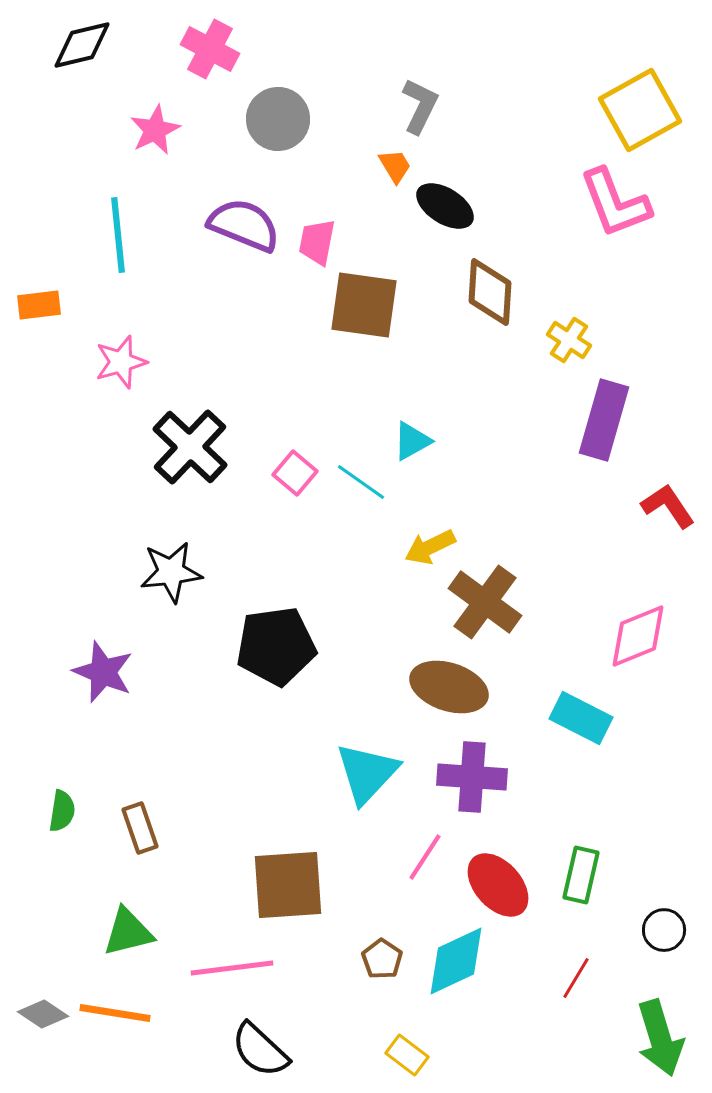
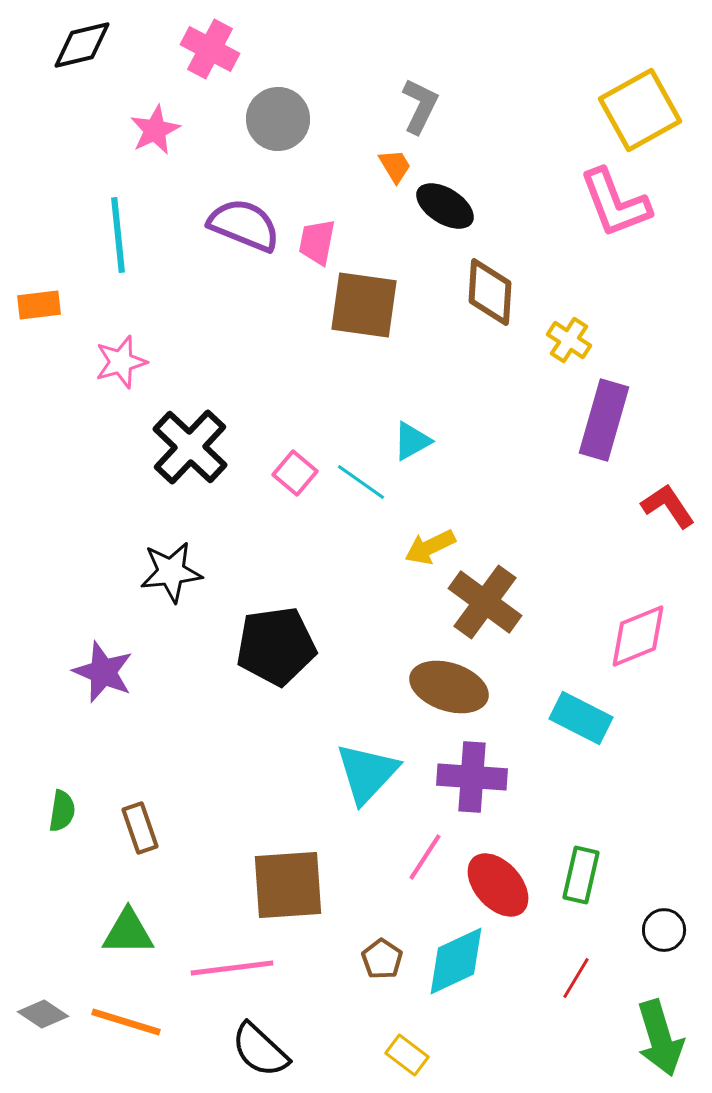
green triangle at (128, 932): rotated 14 degrees clockwise
orange line at (115, 1013): moved 11 px right, 9 px down; rotated 8 degrees clockwise
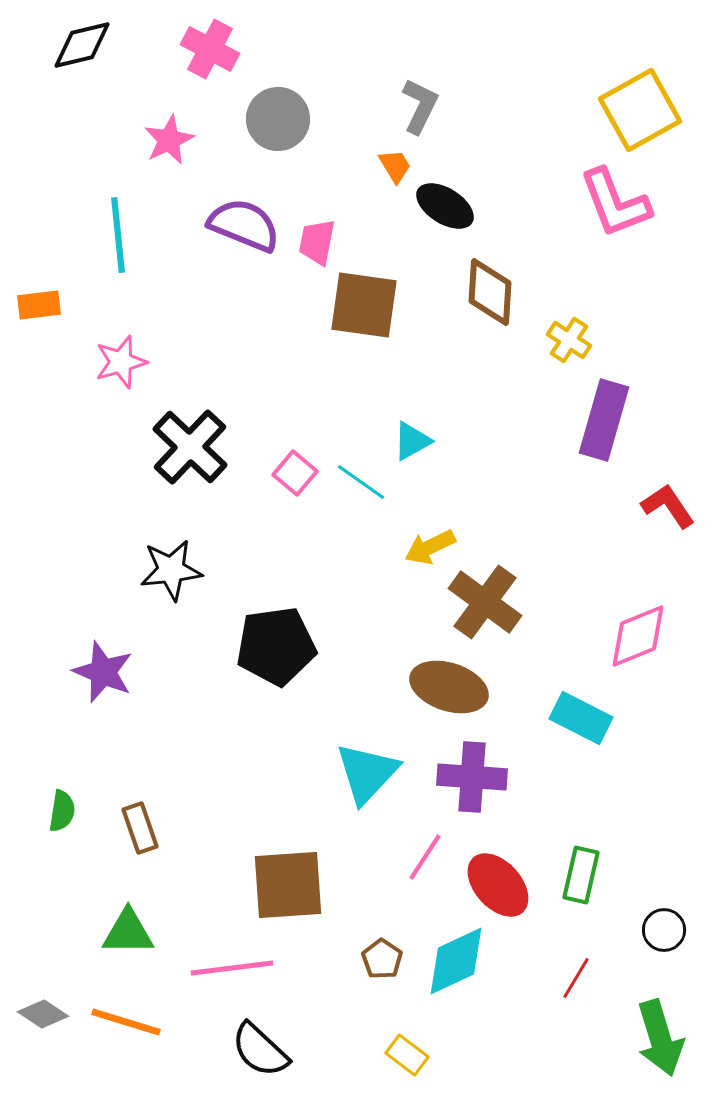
pink star at (155, 130): moved 14 px right, 10 px down
black star at (171, 572): moved 2 px up
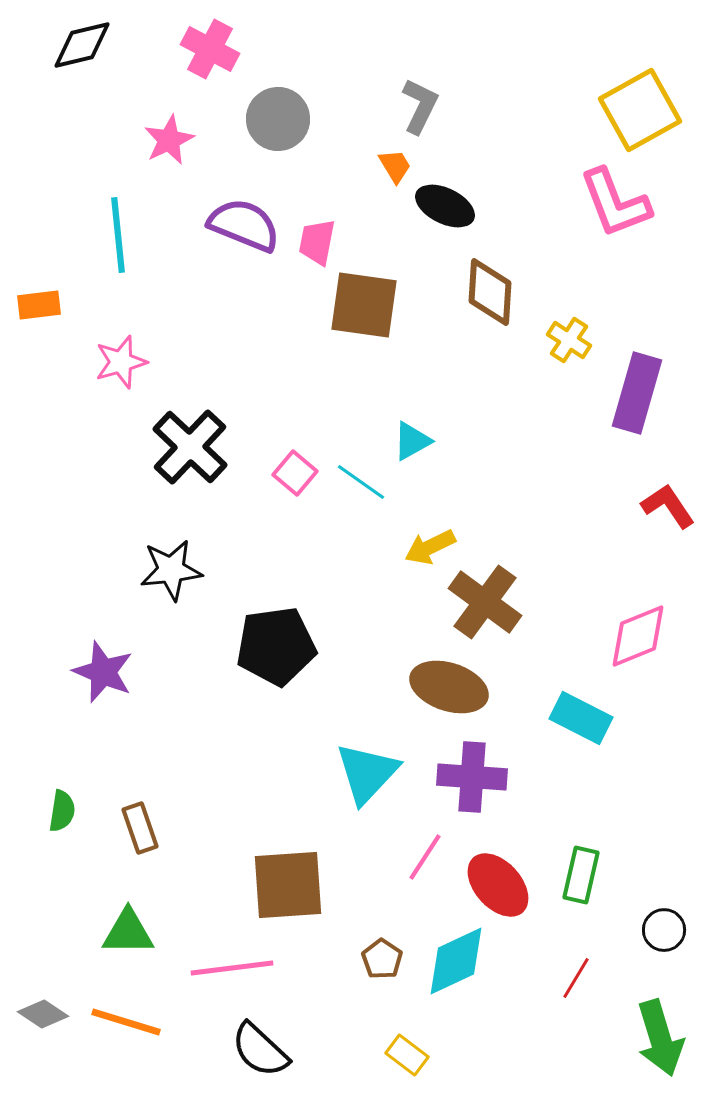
black ellipse at (445, 206): rotated 6 degrees counterclockwise
purple rectangle at (604, 420): moved 33 px right, 27 px up
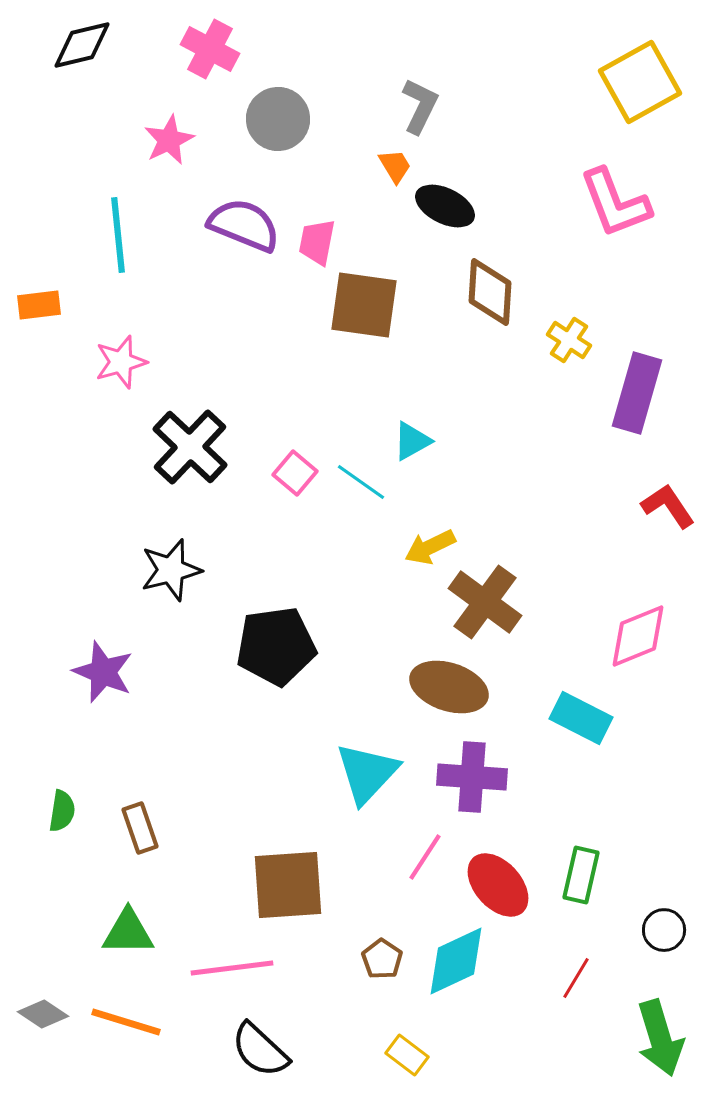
yellow square at (640, 110): moved 28 px up
black star at (171, 570): rotated 8 degrees counterclockwise
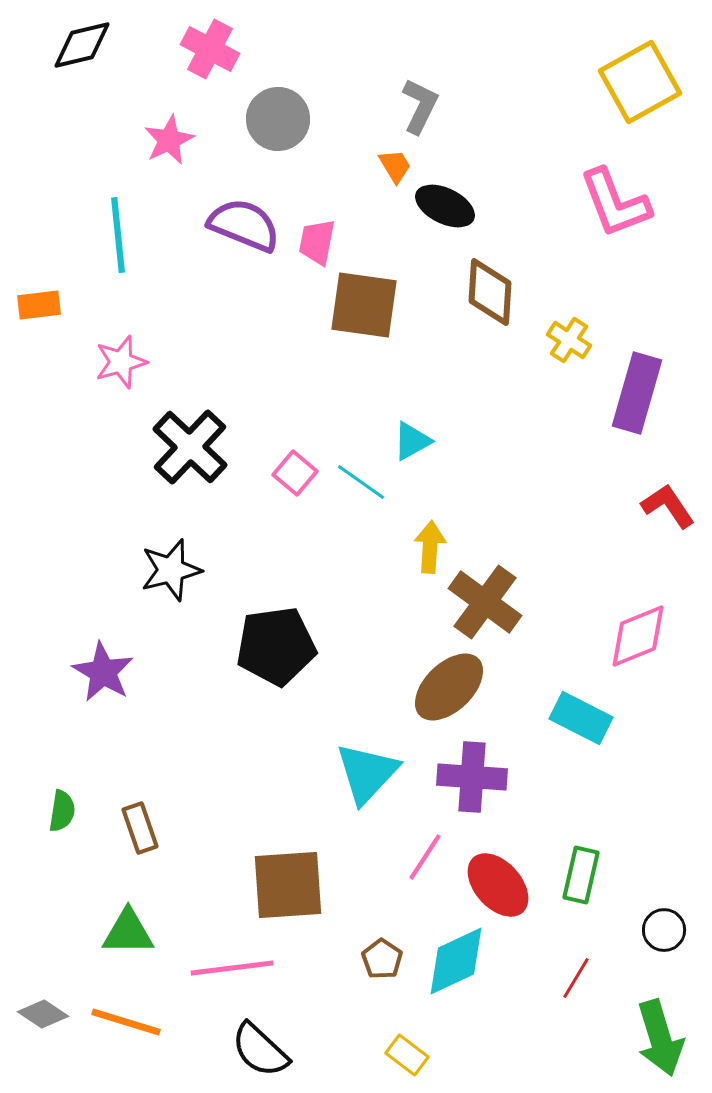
yellow arrow at (430, 547): rotated 120 degrees clockwise
purple star at (103, 672): rotated 8 degrees clockwise
brown ellipse at (449, 687): rotated 62 degrees counterclockwise
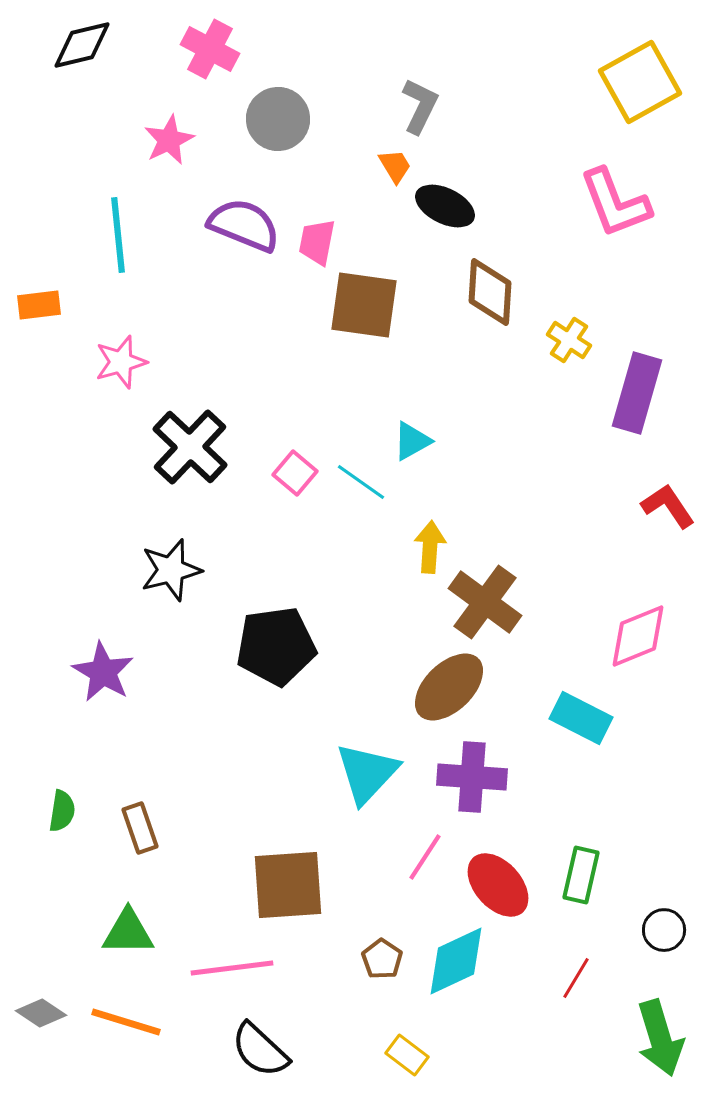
gray diamond at (43, 1014): moved 2 px left, 1 px up
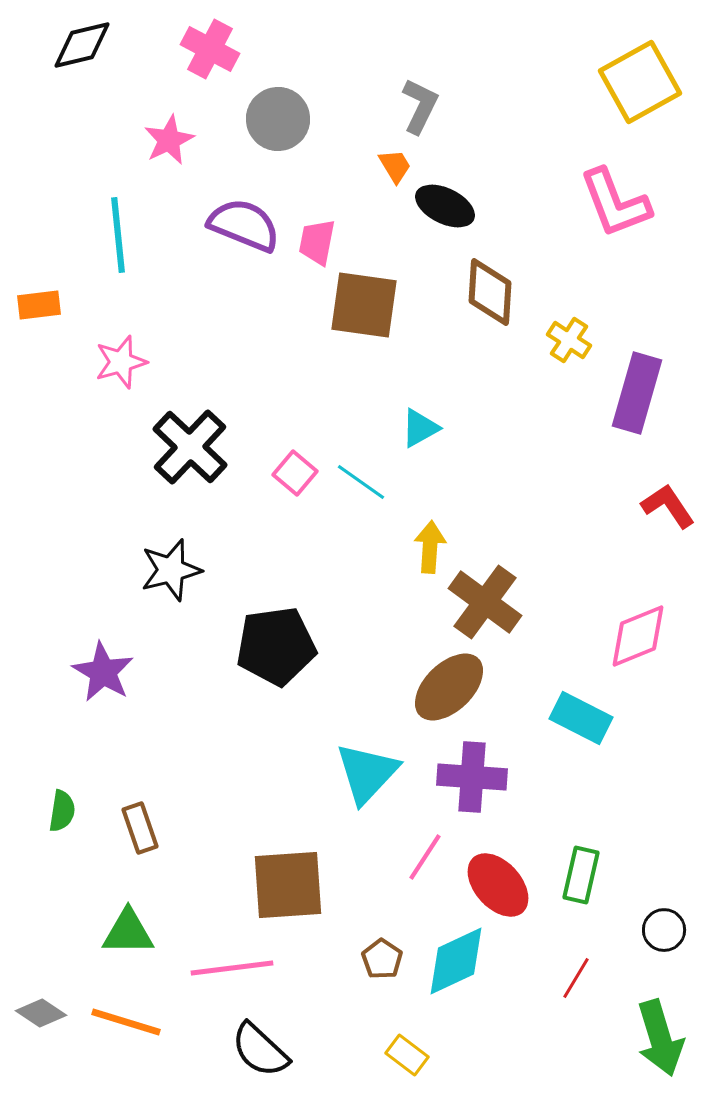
cyan triangle at (412, 441): moved 8 px right, 13 px up
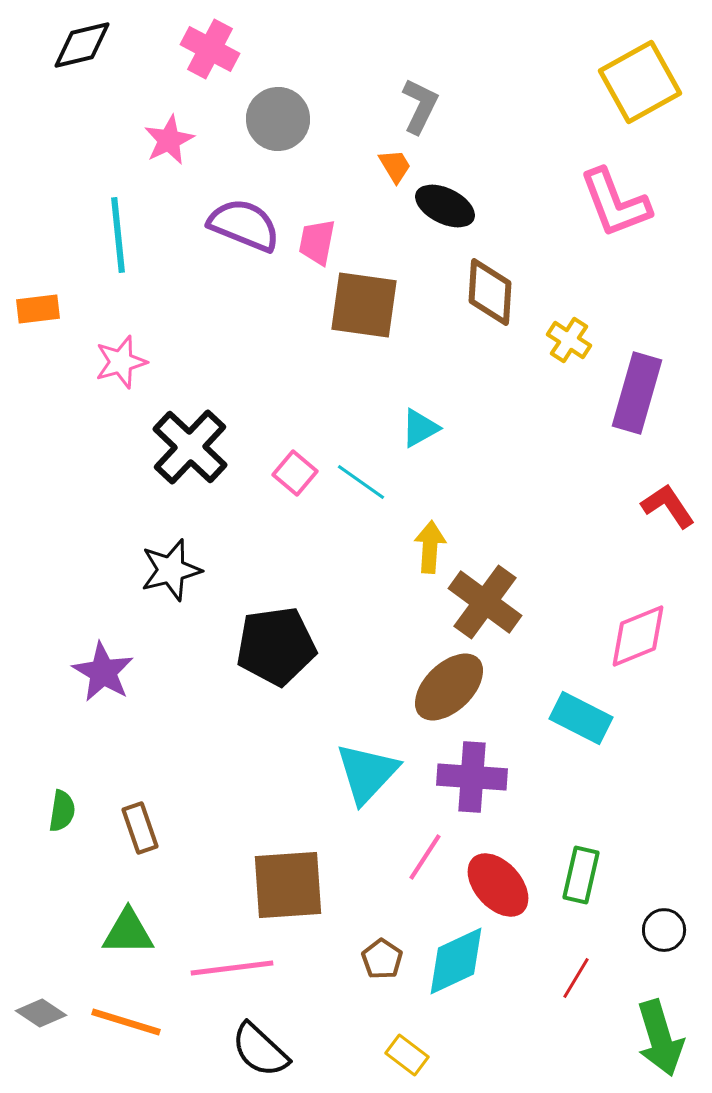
orange rectangle at (39, 305): moved 1 px left, 4 px down
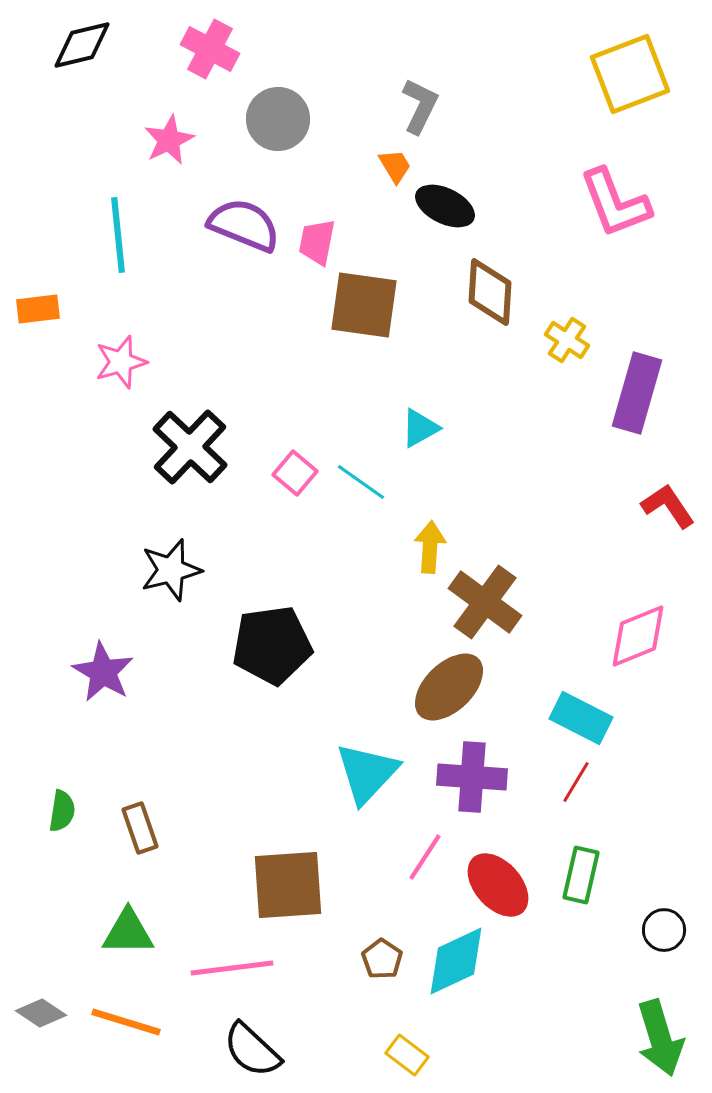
yellow square at (640, 82): moved 10 px left, 8 px up; rotated 8 degrees clockwise
yellow cross at (569, 340): moved 2 px left
black pentagon at (276, 646): moved 4 px left, 1 px up
red line at (576, 978): moved 196 px up
black semicircle at (260, 1050): moved 8 px left
